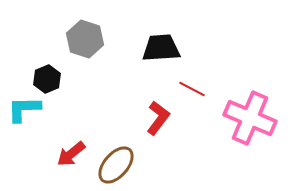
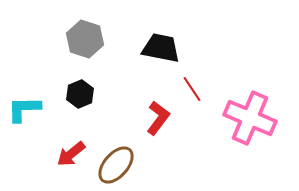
black trapezoid: rotated 15 degrees clockwise
black hexagon: moved 33 px right, 15 px down
red line: rotated 28 degrees clockwise
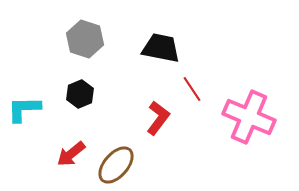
pink cross: moved 1 px left, 1 px up
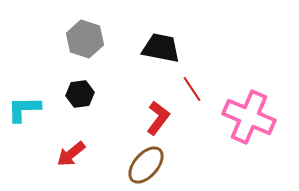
black hexagon: rotated 16 degrees clockwise
brown ellipse: moved 30 px right
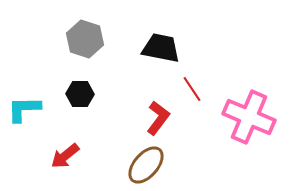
black hexagon: rotated 8 degrees clockwise
red arrow: moved 6 px left, 2 px down
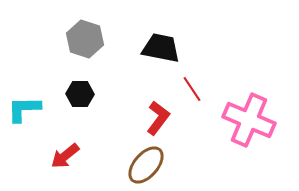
pink cross: moved 3 px down
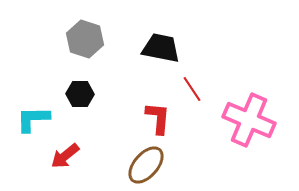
cyan L-shape: moved 9 px right, 10 px down
red L-shape: rotated 32 degrees counterclockwise
